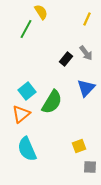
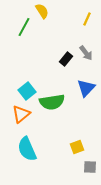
yellow semicircle: moved 1 px right, 1 px up
green line: moved 2 px left, 2 px up
green semicircle: rotated 50 degrees clockwise
yellow square: moved 2 px left, 1 px down
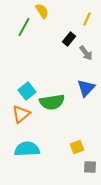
black rectangle: moved 3 px right, 20 px up
cyan semicircle: rotated 110 degrees clockwise
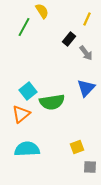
cyan square: moved 1 px right
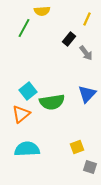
yellow semicircle: rotated 119 degrees clockwise
green line: moved 1 px down
blue triangle: moved 1 px right, 6 px down
gray square: rotated 16 degrees clockwise
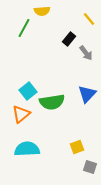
yellow line: moved 2 px right; rotated 64 degrees counterclockwise
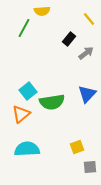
gray arrow: rotated 91 degrees counterclockwise
gray square: rotated 24 degrees counterclockwise
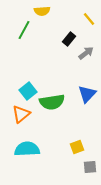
green line: moved 2 px down
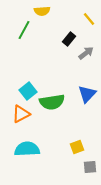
orange triangle: rotated 12 degrees clockwise
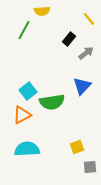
blue triangle: moved 5 px left, 8 px up
orange triangle: moved 1 px right, 1 px down
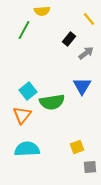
blue triangle: rotated 12 degrees counterclockwise
orange triangle: rotated 24 degrees counterclockwise
